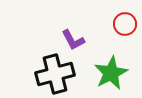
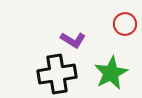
purple L-shape: rotated 30 degrees counterclockwise
black cross: moved 2 px right; rotated 6 degrees clockwise
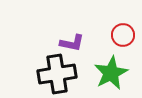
red circle: moved 2 px left, 11 px down
purple L-shape: moved 1 px left, 3 px down; rotated 20 degrees counterclockwise
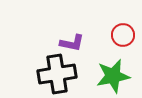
green star: moved 2 px right, 3 px down; rotated 16 degrees clockwise
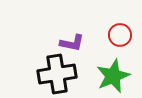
red circle: moved 3 px left
green star: rotated 12 degrees counterclockwise
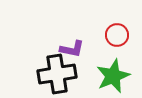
red circle: moved 3 px left
purple L-shape: moved 6 px down
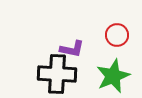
black cross: rotated 12 degrees clockwise
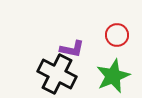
black cross: rotated 24 degrees clockwise
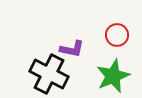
black cross: moved 8 px left
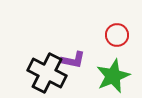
purple L-shape: moved 1 px right, 11 px down
black cross: moved 2 px left, 1 px up
